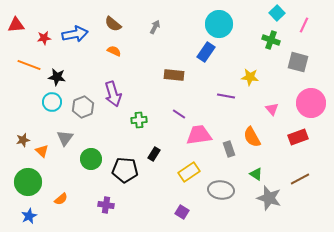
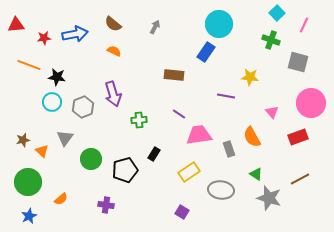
pink triangle at (272, 109): moved 3 px down
black pentagon at (125, 170): rotated 20 degrees counterclockwise
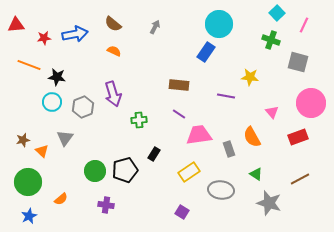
brown rectangle at (174, 75): moved 5 px right, 10 px down
green circle at (91, 159): moved 4 px right, 12 px down
gray star at (269, 198): moved 5 px down
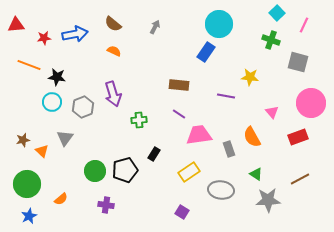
green circle at (28, 182): moved 1 px left, 2 px down
gray star at (269, 203): moved 1 px left, 3 px up; rotated 20 degrees counterclockwise
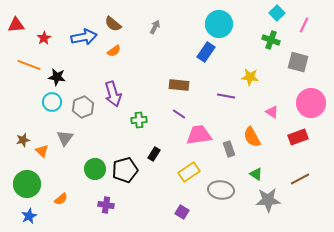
blue arrow at (75, 34): moved 9 px right, 3 px down
red star at (44, 38): rotated 24 degrees counterclockwise
orange semicircle at (114, 51): rotated 120 degrees clockwise
pink triangle at (272, 112): rotated 16 degrees counterclockwise
green circle at (95, 171): moved 2 px up
